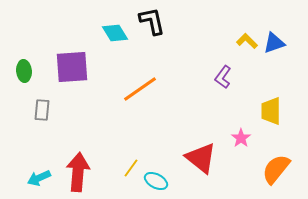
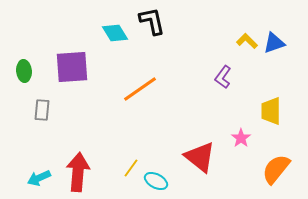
red triangle: moved 1 px left, 1 px up
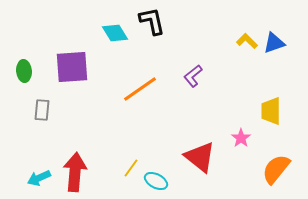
purple L-shape: moved 30 px left, 1 px up; rotated 15 degrees clockwise
red arrow: moved 3 px left
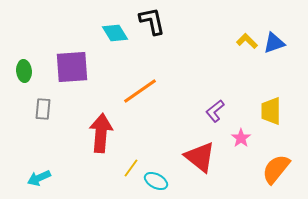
purple L-shape: moved 22 px right, 35 px down
orange line: moved 2 px down
gray rectangle: moved 1 px right, 1 px up
red arrow: moved 26 px right, 39 px up
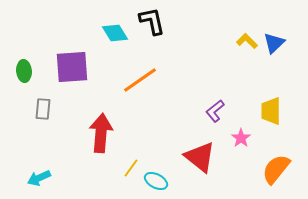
blue triangle: rotated 25 degrees counterclockwise
orange line: moved 11 px up
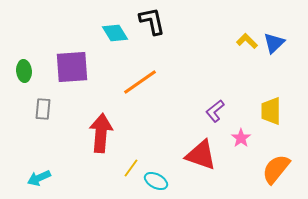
orange line: moved 2 px down
red triangle: moved 1 px right, 2 px up; rotated 20 degrees counterclockwise
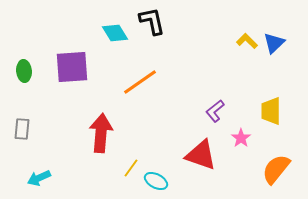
gray rectangle: moved 21 px left, 20 px down
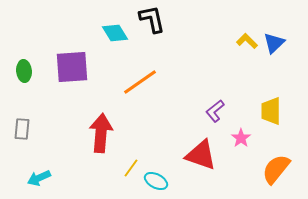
black L-shape: moved 2 px up
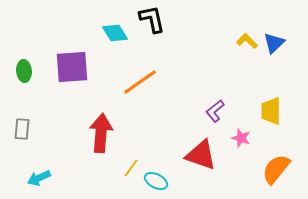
pink star: rotated 18 degrees counterclockwise
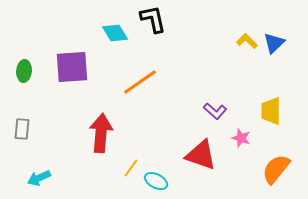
black L-shape: moved 1 px right
green ellipse: rotated 10 degrees clockwise
purple L-shape: rotated 100 degrees counterclockwise
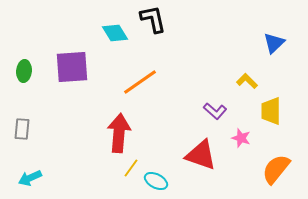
yellow L-shape: moved 40 px down
red arrow: moved 18 px right
cyan arrow: moved 9 px left
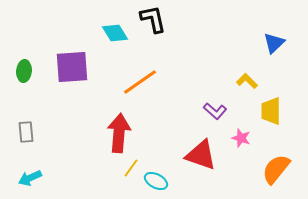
gray rectangle: moved 4 px right, 3 px down; rotated 10 degrees counterclockwise
